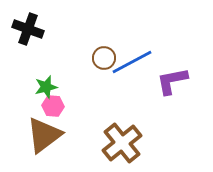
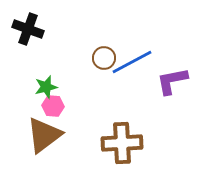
brown cross: rotated 36 degrees clockwise
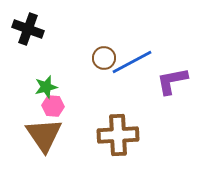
brown triangle: rotated 27 degrees counterclockwise
brown cross: moved 4 px left, 8 px up
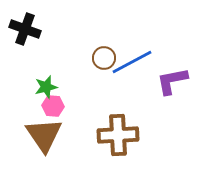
black cross: moved 3 px left
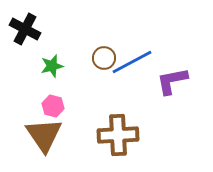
black cross: rotated 8 degrees clockwise
green star: moved 6 px right, 21 px up
pink hexagon: rotated 10 degrees clockwise
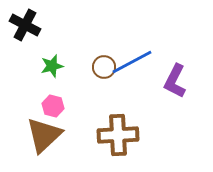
black cross: moved 4 px up
brown circle: moved 9 px down
purple L-shape: moved 3 px right; rotated 52 degrees counterclockwise
brown triangle: rotated 21 degrees clockwise
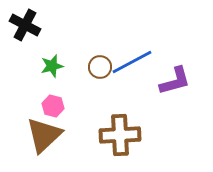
brown circle: moved 4 px left
purple L-shape: rotated 132 degrees counterclockwise
brown cross: moved 2 px right
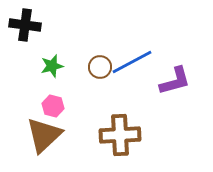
black cross: rotated 20 degrees counterclockwise
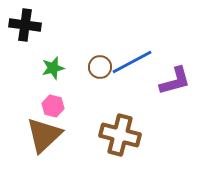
green star: moved 1 px right, 2 px down
brown cross: rotated 18 degrees clockwise
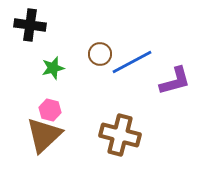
black cross: moved 5 px right
brown circle: moved 13 px up
pink hexagon: moved 3 px left, 4 px down
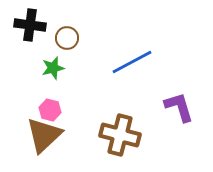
brown circle: moved 33 px left, 16 px up
purple L-shape: moved 4 px right, 26 px down; rotated 92 degrees counterclockwise
